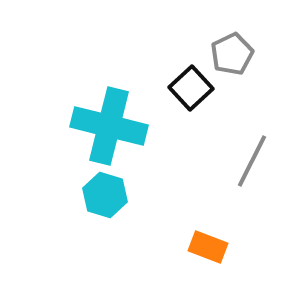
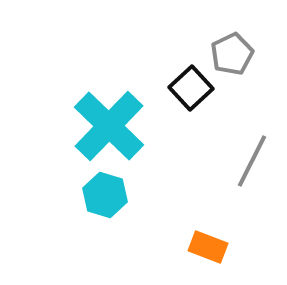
cyan cross: rotated 30 degrees clockwise
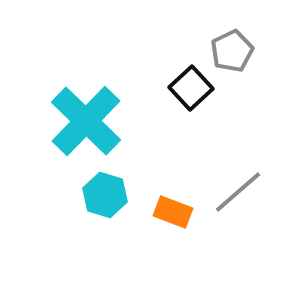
gray pentagon: moved 3 px up
cyan cross: moved 23 px left, 5 px up
gray line: moved 14 px left, 31 px down; rotated 22 degrees clockwise
orange rectangle: moved 35 px left, 35 px up
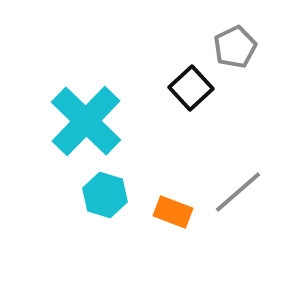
gray pentagon: moved 3 px right, 4 px up
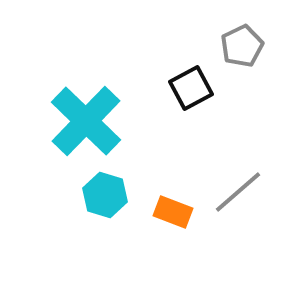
gray pentagon: moved 7 px right, 1 px up
black square: rotated 15 degrees clockwise
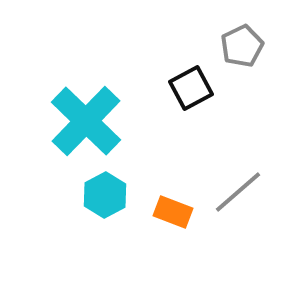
cyan hexagon: rotated 15 degrees clockwise
